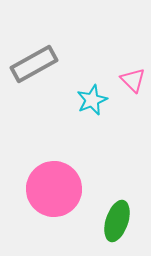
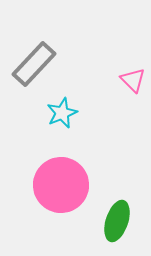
gray rectangle: rotated 18 degrees counterclockwise
cyan star: moved 30 px left, 13 px down
pink circle: moved 7 px right, 4 px up
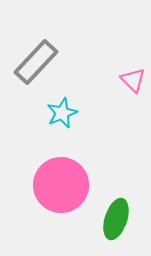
gray rectangle: moved 2 px right, 2 px up
green ellipse: moved 1 px left, 2 px up
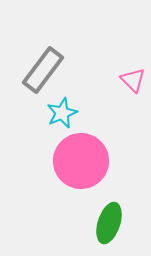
gray rectangle: moved 7 px right, 8 px down; rotated 6 degrees counterclockwise
pink circle: moved 20 px right, 24 px up
green ellipse: moved 7 px left, 4 px down
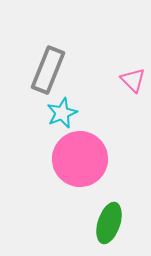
gray rectangle: moved 5 px right; rotated 15 degrees counterclockwise
pink circle: moved 1 px left, 2 px up
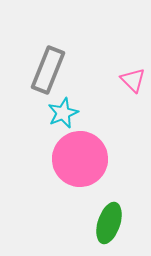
cyan star: moved 1 px right
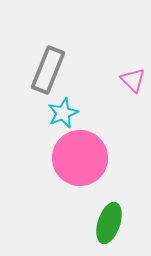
pink circle: moved 1 px up
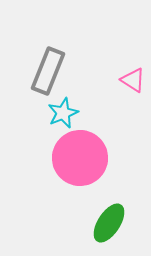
gray rectangle: moved 1 px down
pink triangle: rotated 12 degrees counterclockwise
green ellipse: rotated 15 degrees clockwise
